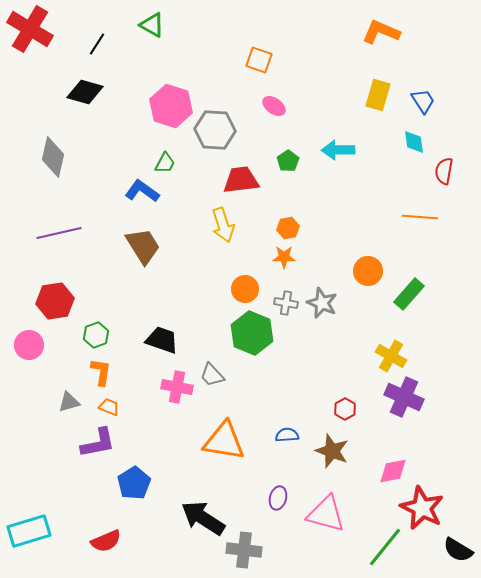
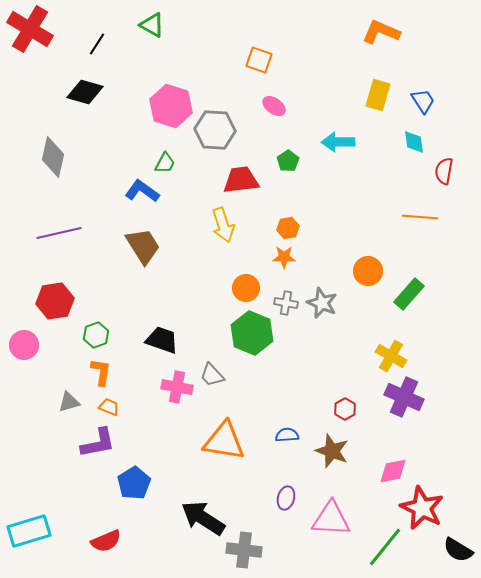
cyan arrow at (338, 150): moved 8 px up
orange circle at (245, 289): moved 1 px right, 1 px up
pink circle at (29, 345): moved 5 px left
purple ellipse at (278, 498): moved 8 px right
pink triangle at (326, 514): moved 5 px right, 5 px down; rotated 12 degrees counterclockwise
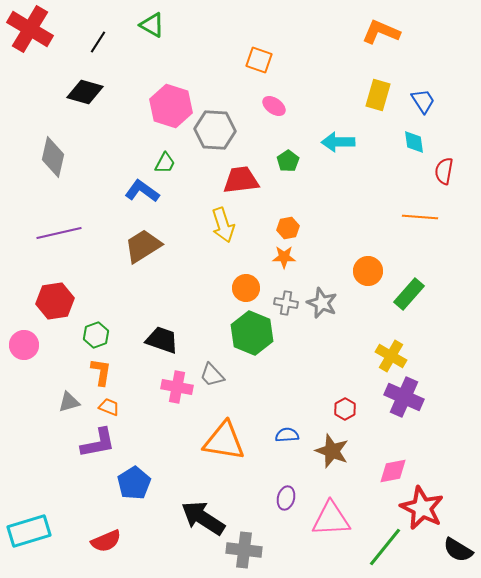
black line at (97, 44): moved 1 px right, 2 px up
brown trapezoid at (143, 246): rotated 90 degrees counterclockwise
pink triangle at (331, 519): rotated 6 degrees counterclockwise
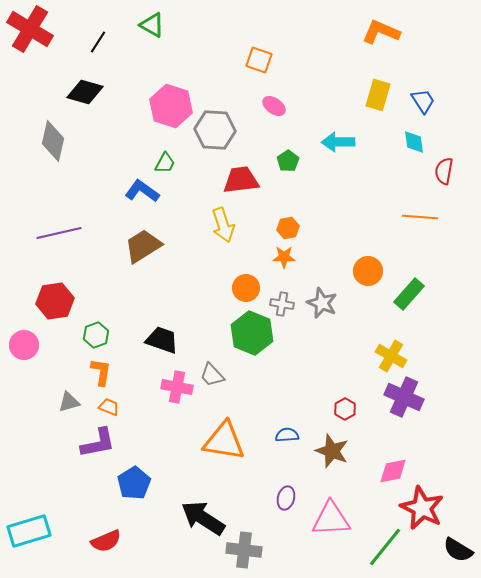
gray diamond at (53, 157): moved 16 px up
gray cross at (286, 303): moved 4 px left, 1 px down
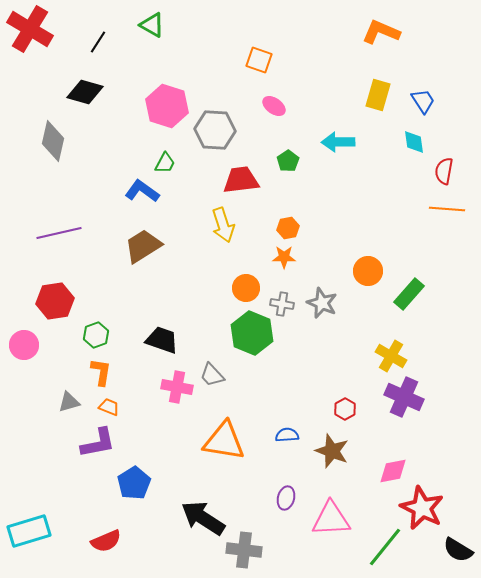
pink hexagon at (171, 106): moved 4 px left
orange line at (420, 217): moved 27 px right, 8 px up
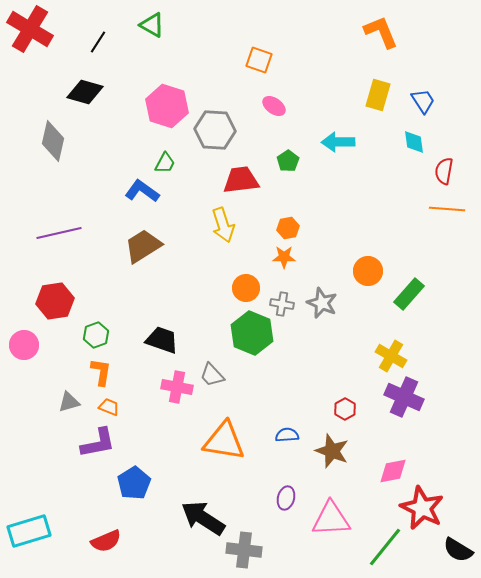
orange L-shape at (381, 32): rotated 45 degrees clockwise
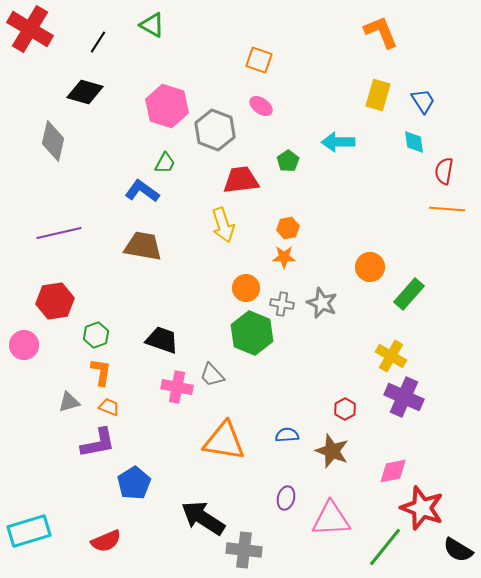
pink ellipse at (274, 106): moved 13 px left
gray hexagon at (215, 130): rotated 18 degrees clockwise
brown trapezoid at (143, 246): rotated 42 degrees clockwise
orange circle at (368, 271): moved 2 px right, 4 px up
red star at (422, 508): rotated 6 degrees counterclockwise
